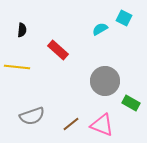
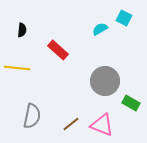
yellow line: moved 1 px down
gray semicircle: rotated 60 degrees counterclockwise
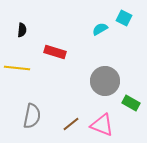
red rectangle: moved 3 px left, 2 px down; rotated 25 degrees counterclockwise
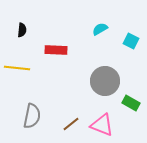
cyan square: moved 7 px right, 23 px down
red rectangle: moved 1 px right, 2 px up; rotated 15 degrees counterclockwise
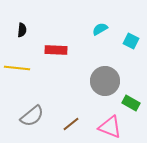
gray semicircle: rotated 40 degrees clockwise
pink triangle: moved 8 px right, 2 px down
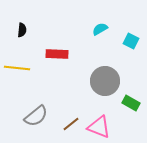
red rectangle: moved 1 px right, 4 px down
gray semicircle: moved 4 px right
pink triangle: moved 11 px left
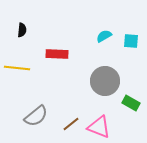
cyan semicircle: moved 4 px right, 7 px down
cyan square: rotated 21 degrees counterclockwise
